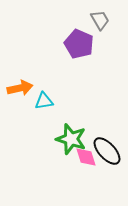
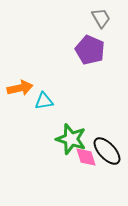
gray trapezoid: moved 1 px right, 2 px up
purple pentagon: moved 11 px right, 6 px down
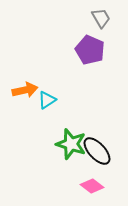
orange arrow: moved 5 px right, 2 px down
cyan triangle: moved 3 px right, 1 px up; rotated 24 degrees counterclockwise
green star: moved 5 px down
black ellipse: moved 10 px left
pink diamond: moved 6 px right, 29 px down; rotated 35 degrees counterclockwise
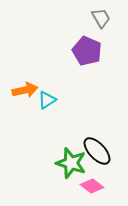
purple pentagon: moved 3 px left, 1 px down
green star: moved 19 px down
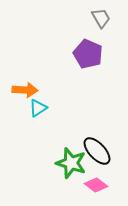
purple pentagon: moved 1 px right, 3 px down
orange arrow: rotated 15 degrees clockwise
cyan triangle: moved 9 px left, 8 px down
pink diamond: moved 4 px right, 1 px up
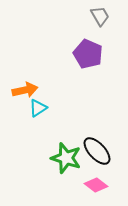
gray trapezoid: moved 1 px left, 2 px up
orange arrow: rotated 15 degrees counterclockwise
green star: moved 5 px left, 5 px up
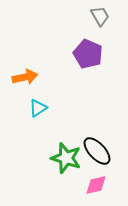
orange arrow: moved 13 px up
pink diamond: rotated 50 degrees counterclockwise
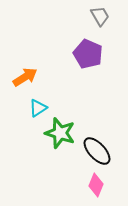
orange arrow: rotated 20 degrees counterclockwise
green star: moved 6 px left, 25 px up
pink diamond: rotated 55 degrees counterclockwise
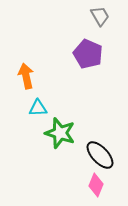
orange arrow: moved 1 px right, 1 px up; rotated 70 degrees counterclockwise
cyan triangle: rotated 30 degrees clockwise
black ellipse: moved 3 px right, 4 px down
